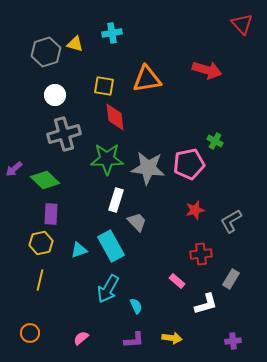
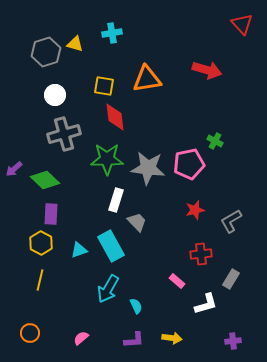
yellow hexagon: rotated 20 degrees counterclockwise
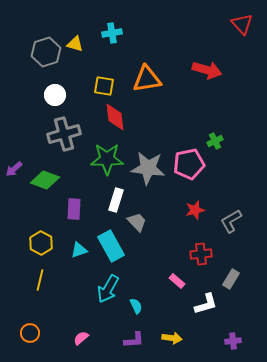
green cross: rotated 35 degrees clockwise
green diamond: rotated 24 degrees counterclockwise
purple rectangle: moved 23 px right, 5 px up
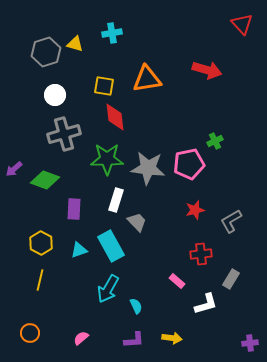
purple cross: moved 17 px right, 2 px down
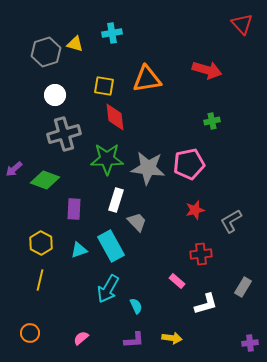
green cross: moved 3 px left, 20 px up; rotated 14 degrees clockwise
gray rectangle: moved 12 px right, 8 px down
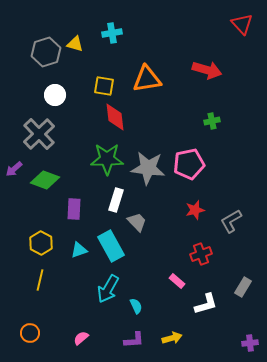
gray cross: moved 25 px left; rotated 28 degrees counterclockwise
red cross: rotated 15 degrees counterclockwise
yellow arrow: rotated 24 degrees counterclockwise
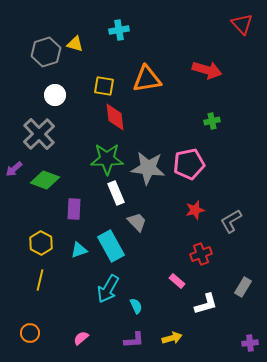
cyan cross: moved 7 px right, 3 px up
white rectangle: moved 7 px up; rotated 40 degrees counterclockwise
